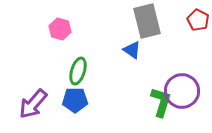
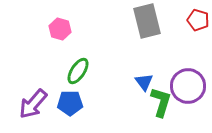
red pentagon: rotated 10 degrees counterclockwise
blue triangle: moved 12 px right, 32 px down; rotated 18 degrees clockwise
green ellipse: rotated 16 degrees clockwise
purple circle: moved 6 px right, 5 px up
blue pentagon: moved 5 px left, 3 px down
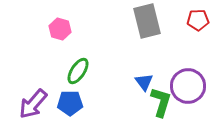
red pentagon: rotated 20 degrees counterclockwise
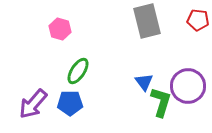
red pentagon: rotated 10 degrees clockwise
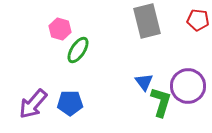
green ellipse: moved 21 px up
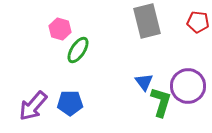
red pentagon: moved 2 px down
purple arrow: moved 2 px down
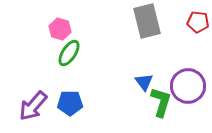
green ellipse: moved 9 px left, 3 px down
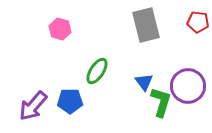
gray rectangle: moved 1 px left, 4 px down
green ellipse: moved 28 px right, 18 px down
blue pentagon: moved 2 px up
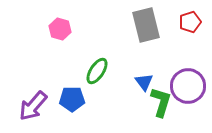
red pentagon: moved 8 px left; rotated 25 degrees counterclockwise
blue pentagon: moved 2 px right, 2 px up
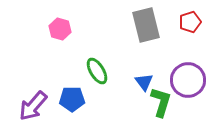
green ellipse: rotated 64 degrees counterclockwise
purple circle: moved 6 px up
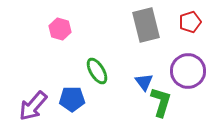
purple circle: moved 9 px up
